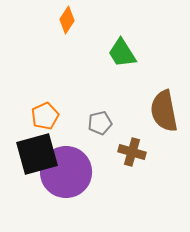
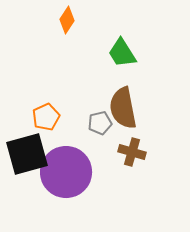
brown semicircle: moved 41 px left, 3 px up
orange pentagon: moved 1 px right, 1 px down
black square: moved 10 px left
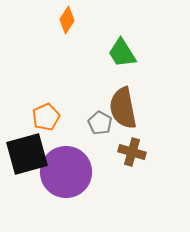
gray pentagon: rotated 30 degrees counterclockwise
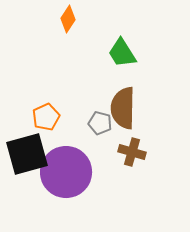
orange diamond: moved 1 px right, 1 px up
brown semicircle: rotated 12 degrees clockwise
gray pentagon: rotated 15 degrees counterclockwise
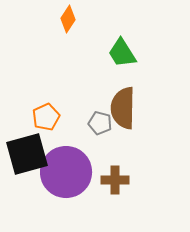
brown cross: moved 17 px left, 28 px down; rotated 16 degrees counterclockwise
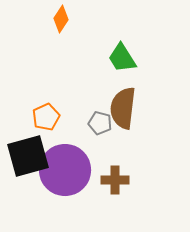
orange diamond: moved 7 px left
green trapezoid: moved 5 px down
brown semicircle: rotated 6 degrees clockwise
black square: moved 1 px right, 2 px down
purple circle: moved 1 px left, 2 px up
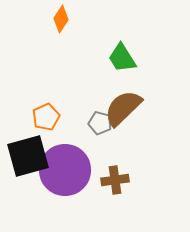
brown semicircle: rotated 39 degrees clockwise
brown cross: rotated 8 degrees counterclockwise
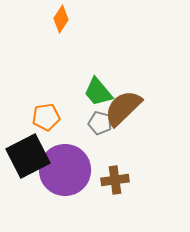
green trapezoid: moved 24 px left, 34 px down; rotated 8 degrees counterclockwise
orange pentagon: rotated 16 degrees clockwise
black square: rotated 12 degrees counterclockwise
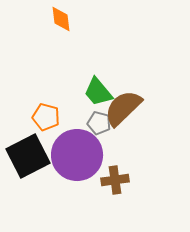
orange diamond: rotated 40 degrees counterclockwise
orange pentagon: rotated 24 degrees clockwise
gray pentagon: moved 1 px left
purple circle: moved 12 px right, 15 px up
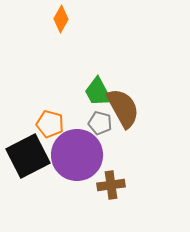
orange diamond: rotated 36 degrees clockwise
green trapezoid: rotated 12 degrees clockwise
brown semicircle: rotated 105 degrees clockwise
orange pentagon: moved 4 px right, 7 px down
gray pentagon: moved 1 px right
brown cross: moved 4 px left, 5 px down
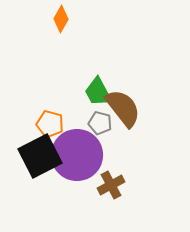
brown semicircle: rotated 9 degrees counterclockwise
black square: moved 12 px right
brown cross: rotated 20 degrees counterclockwise
